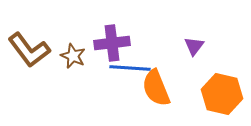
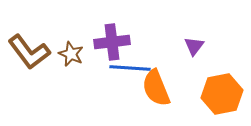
purple cross: moved 1 px up
brown L-shape: moved 2 px down
brown star: moved 2 px left, 2 px up
orange hexagon: rotated 24 degrees counterclockwise
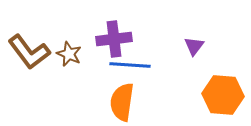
purple cross: moved 2 px right, 3 px up
brown star: moved 2 px left
blue line: moved 3 px up
orange semicircle: moved 34 px left, 14 px down; rotated 30 degrees clockwise
orange hexagon: moved 1 px right, 1 px down; rotated 15 degrees clockwise
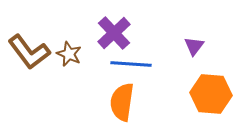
purple cross: moved 6 px up; rotated 36 degrees counterclockwise
blue line: moved 1 px right, 1 px up
orange hexagon: moved 12 px left, 1 px up
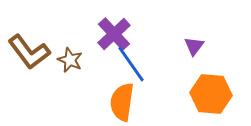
purple cross: moved 1 px down
brown star: moved 1 px right, 6 px down
blue line: rotated 51 degrees clockwise
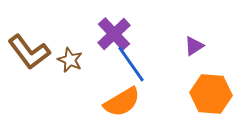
purple triangle: rotated 20 degrees clockwise
orange semicircle: rotated 129 degrees counterclockwise
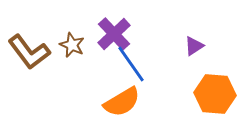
brown star: moved 2 px right, 15 px up
orange hexagon: moved 4 px right
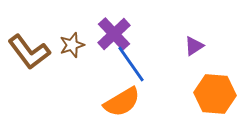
brown star: rotated 30 degrees clockwise
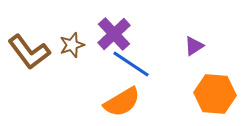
blue line: rotated 21 degrees counterclockwise
